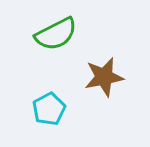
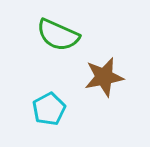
green semicircle: moved 2 px right, 1 px down; rotated 51 degrees clockwise
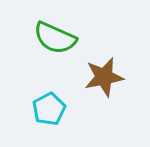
green semicircle: moved 3 px left, 3 px down
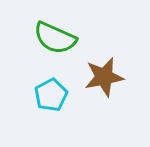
cyan pentagon: moved 2 px right, 14 px up
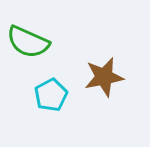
green semicircle: moved 27 px left, 4 px down
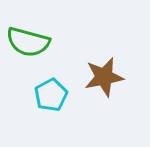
green semicircle: rotated 9 degrees counterclockwise
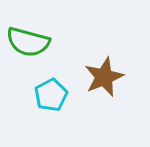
brown star: rotated 12 degrees counterclockwise
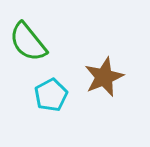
green semicircle: rotated 36 degrees clockwise
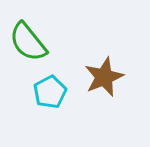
cyan pentagon: moved 1 px left, 3 px up
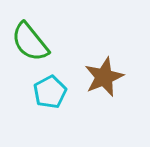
green semicircle: moved 2 px right
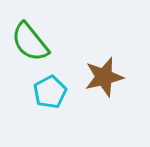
brown star: rotated 9 degrees clockwise
